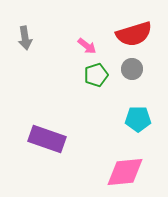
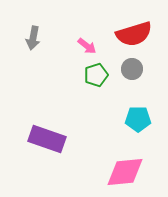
gray arrow: moved 8 px right; rotated 20 degrees clockwise
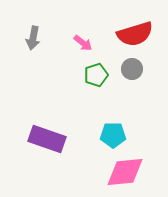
red semicircle: moved 1 px right
pink arrow: moved 4 px left, 3 px up
cyan pentagon: moved 25 px left, 16 px down
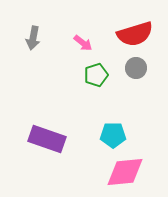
gray circle: moved 4 px right, 1 px up
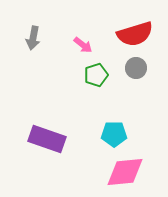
pink arrow: moved 2 px down
cyan pentagon: moved 1 px right, 1 px up
